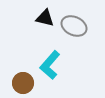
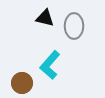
gray ellipse: rotated 65 degrees clockwise
brown circle: moved 1 px left
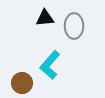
black triangle: rotated 18 degrees counterclockwise
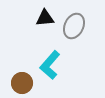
gray ellipse: rotated 25 degrees clockwise
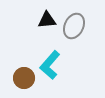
black triangle: moved 2 px right, 2 px down
brown circle: moved 2 px right, 5 px up
